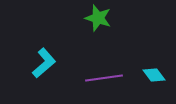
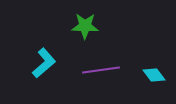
green star: moved 13 px left, 8 px down; rotated 16 degrees counterclockwise
purple line: moved 3 px left, 8 px up
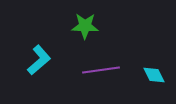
cyan L-shape: moved 5 px left, 3 px up
cyan diamond: rotated 10 degrees clockwise
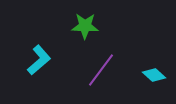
purple line: rotated 45 degrees counterclockwise
cyan diamond: rotated 20 degrees counterclockwise
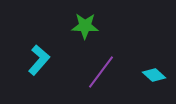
cyan L-shape: rotated 8 degrees counterclockwise
purple line: moved 2 px down
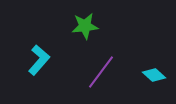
green star: rotated 8 degrees counterclockwise
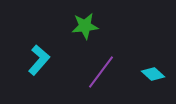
cyan diamond: moved 1 px left, 1 px up
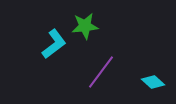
cyan L-shape: moved 15 px right, 16 px up; rotated 12 degrees clockwise
cyan diamond: moved 8 px down
